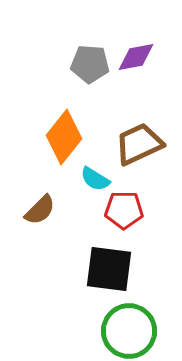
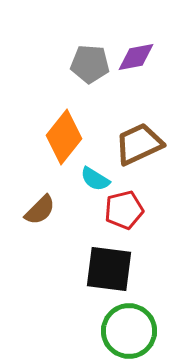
red pentagon: rotated 15 degrees counterclockwise
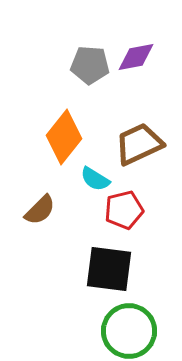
gray pentagon: moved 1 px down
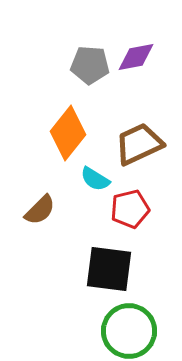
orange diamond: moved 4 px right, 4 px up
red pentagon: moved 6 px right, 1 px up
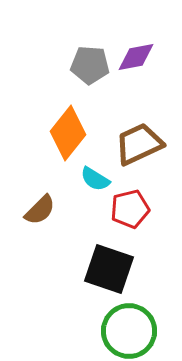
black square: rotated 12 degrees clockwise
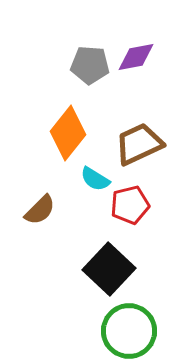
red pentagon: moved 4 px up
black square: rotated 24 degrees clockwise
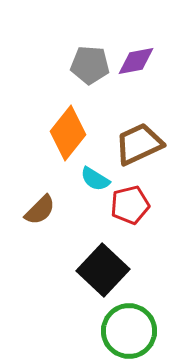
purple diamond: moved 4 px down
black square: moved 6 px left, 1 px down
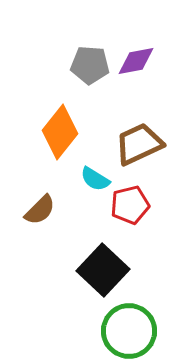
orange diamond: moved 8 px left, 1 px up
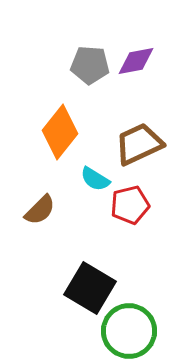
black square: moved 13 px left, 18 px down; rotated 12 degrees counterclockwise
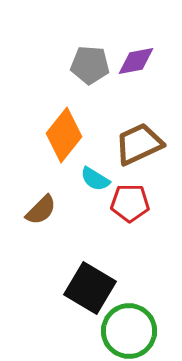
orange diamond: moved 4 px right, 3 px down
red pentagon: moved 2 px up; rotated 15 degrees clockwise
brown semicircle: moved 1 px right
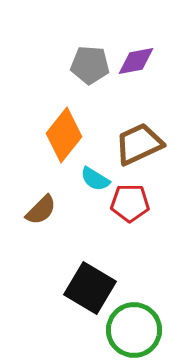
green circle: moved 5 px right, 1 px up
